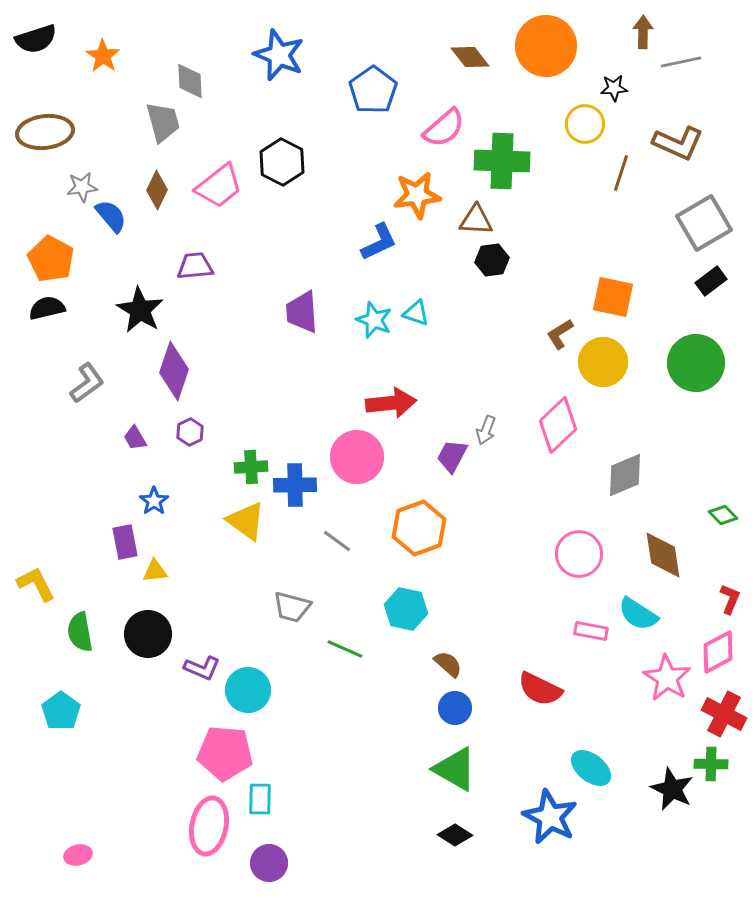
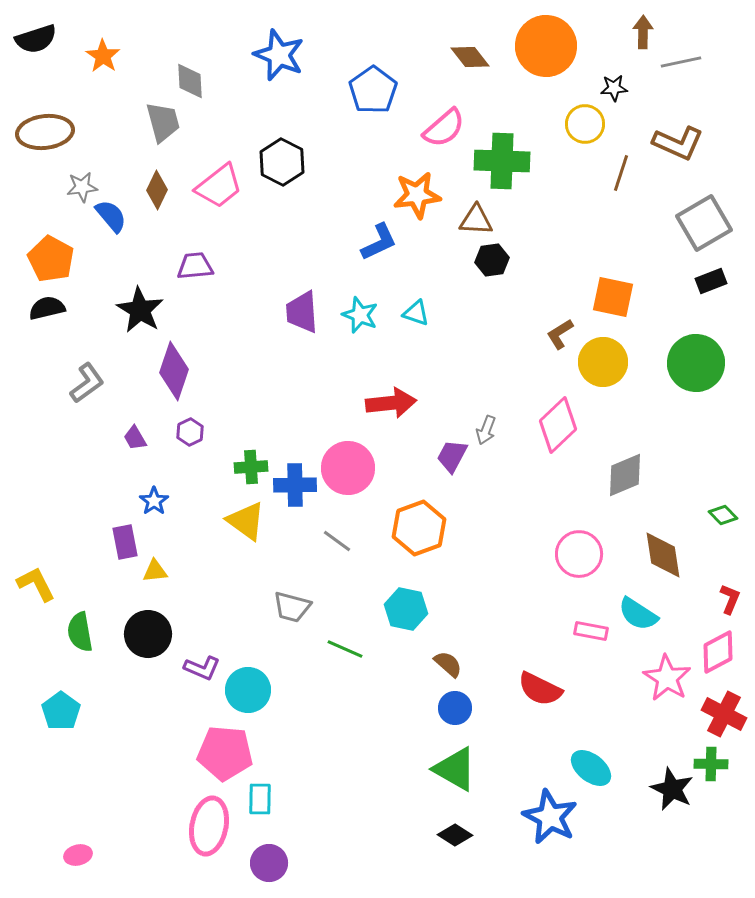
black rectangle at (711, 281): rotated 16 degrees clockwise
cyan star at (374, 320): moved 14 px left, 5 px up
pink circle at (357, 457): moved 9 px left, 11 px down
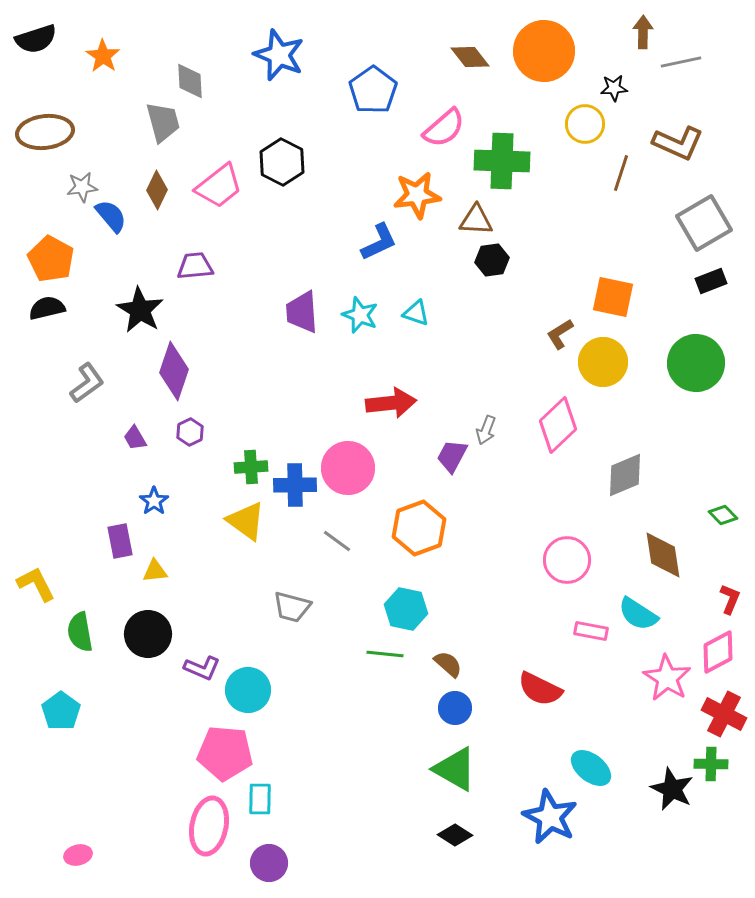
orange circle at (546, 46): moved 2 px left, 5 px down
purple rectangle at (125, 542): moved 5 px left, 1 px up
pink circle at (579, 554): moved 12 px left, 6 px down
green line at (345, 649): moved 40 px right, 5 px down; rotated 18 degrees counterclockwise
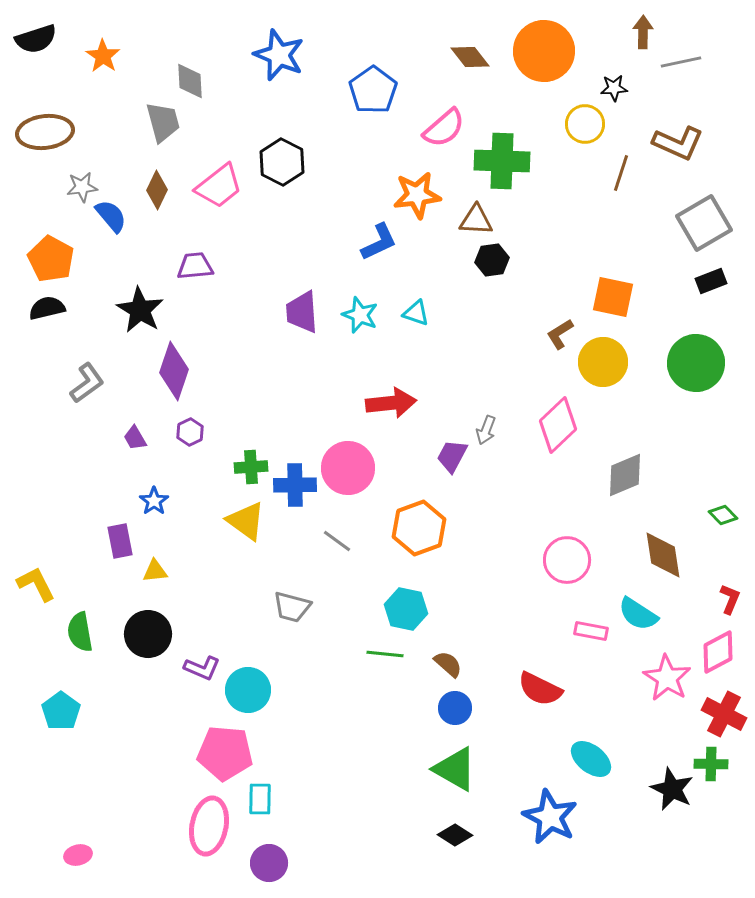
cyan ellipse at (591, 768): moved 9 px up
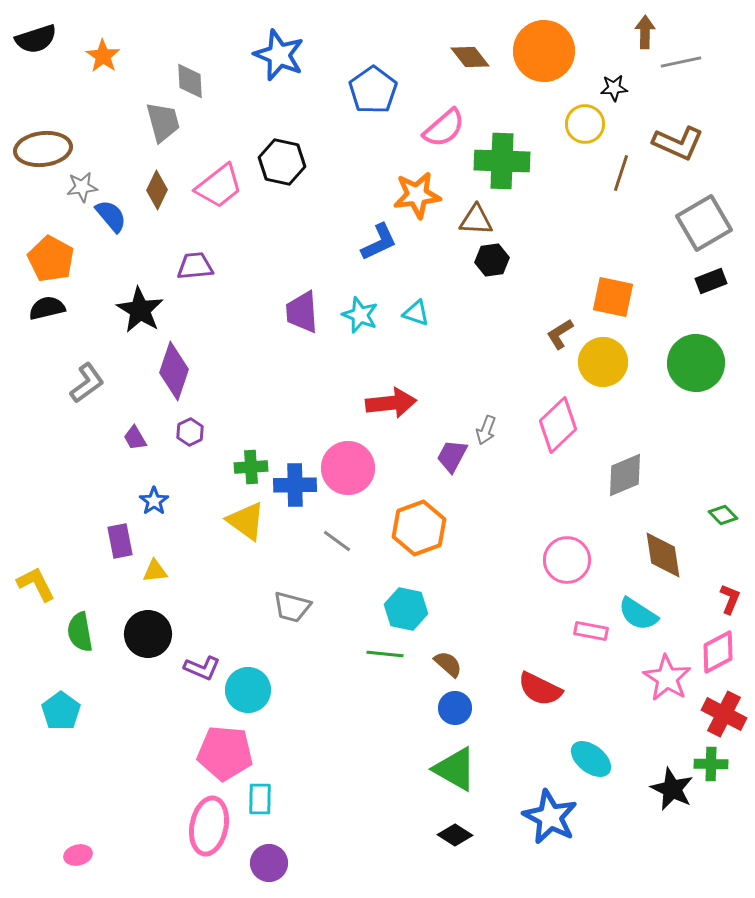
brown arrow at (643, 32): moved 2 px right
brown ellipse at (45, 132): moved 2 px left, 17 px down
black hexagon at (282, 162): rotated 15 degrees counterclockwise
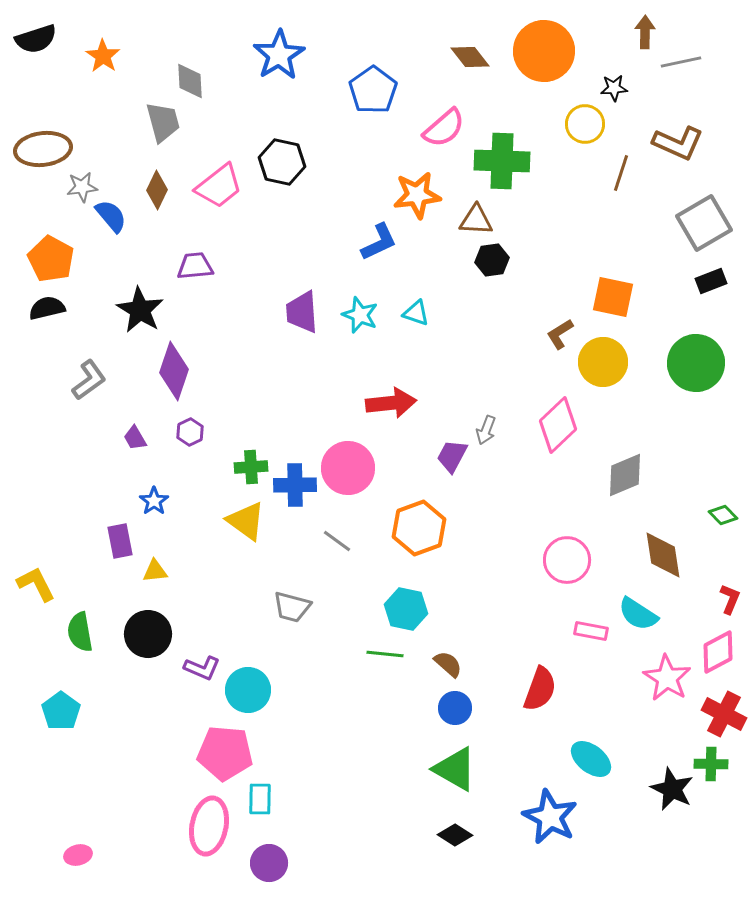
blue star at (279, 55): rotated 18 degrees clockwise
gray L-shape at (87, 383): moved 2 px right, 3 px up
red semicircle at (540, 689): rotated 96 degrees counterclockwise
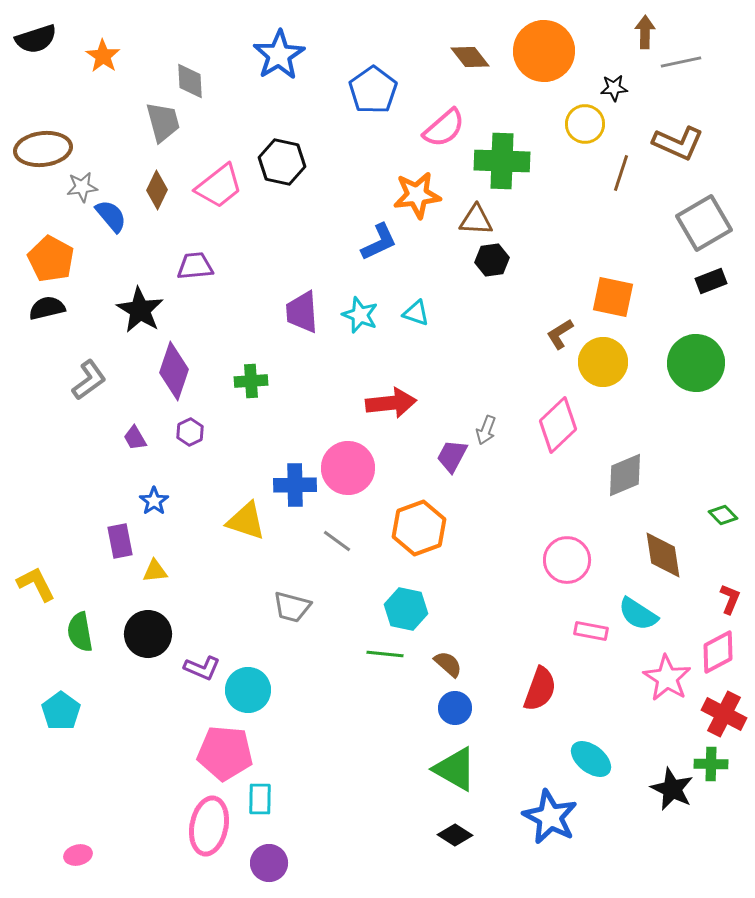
green cross at (251, 467): moved 86 px up
yellow triangle at (246, 521): rotated 18 degrees counterclockwise
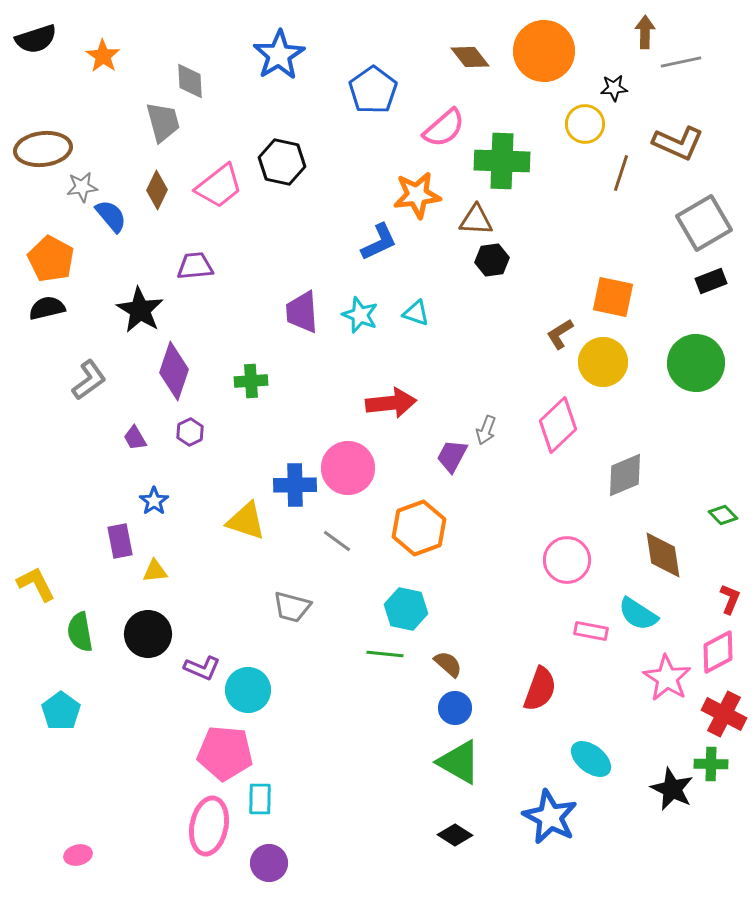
green triangle at (455, 769): moved 4 px right, 7 px up
